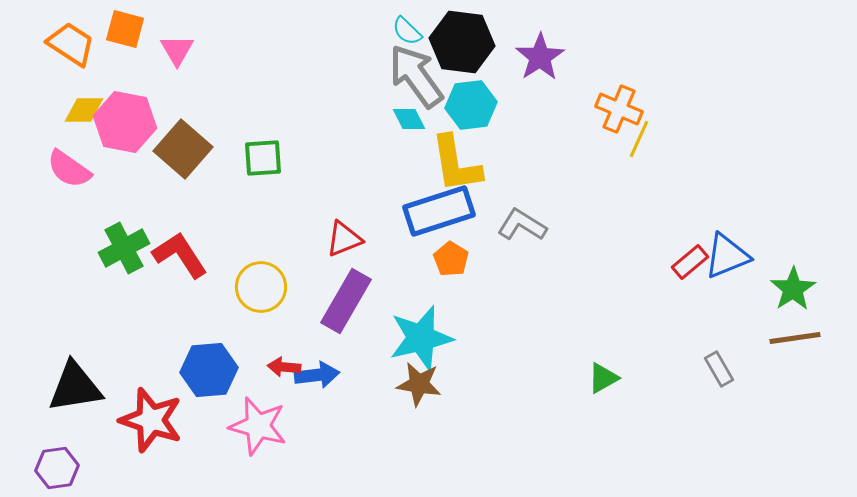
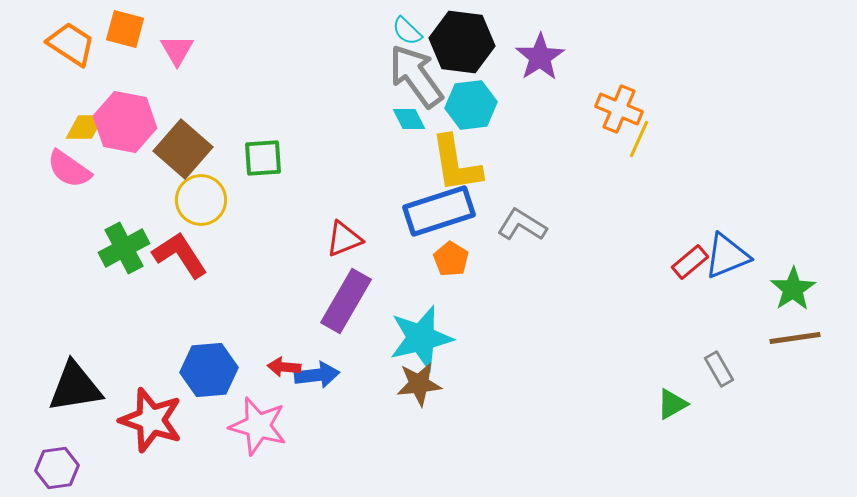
yellow diamond: moved 1 px right, 17 px down
yellow circle: moved 60 px left, 87 px up
green triangle: moved 69 px right, 26 px down
brown star: rotated 15 degrees counterclockwise
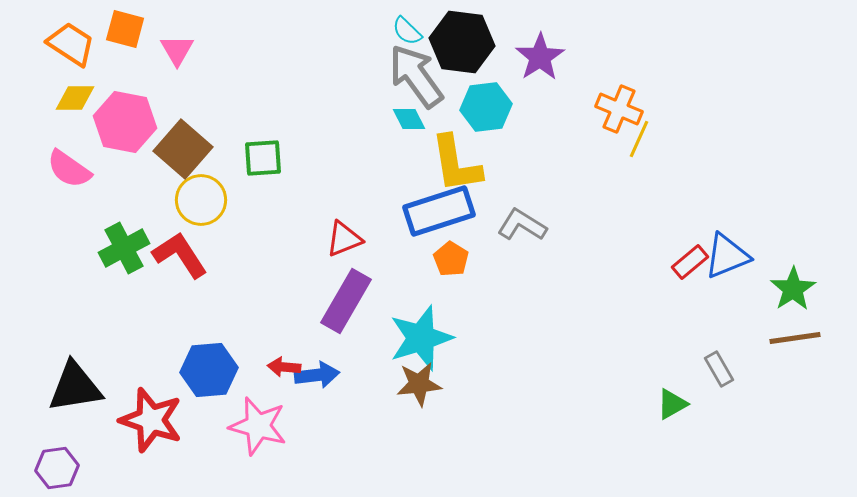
cyan hexagon: moved 15 px right, 2 px down
yellow diamond: moved 10 px left, 29 px up
cyan star: rotated 4 degrees counterclockwise
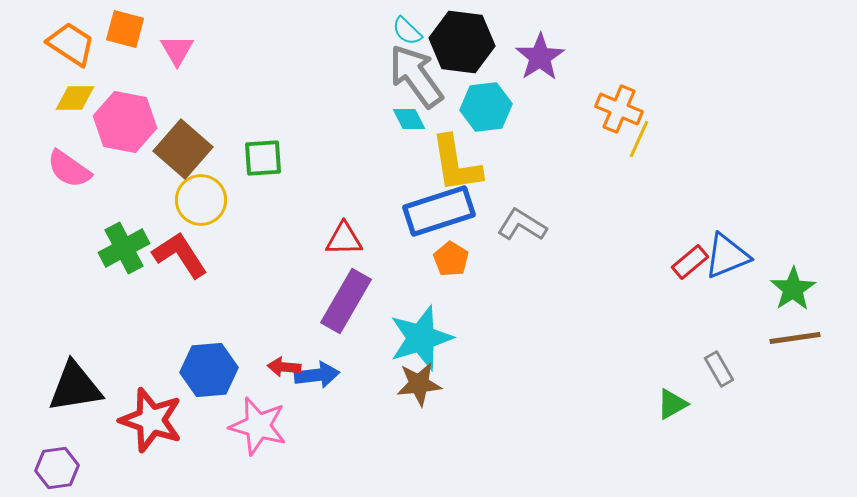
red triangle: rotated 21 degrees clockwise
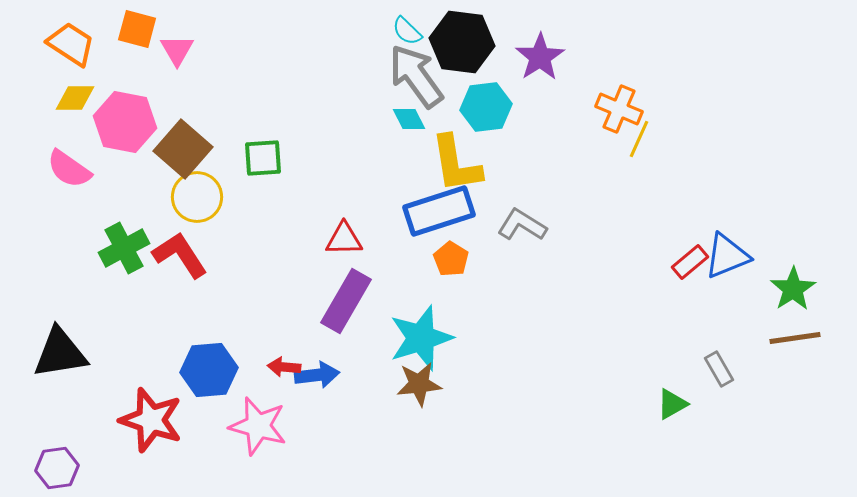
orange square: moved 12 px right
yellow circle: moved 4 px left, 3 px up
black triangle: moved 15 px left, 34 px up
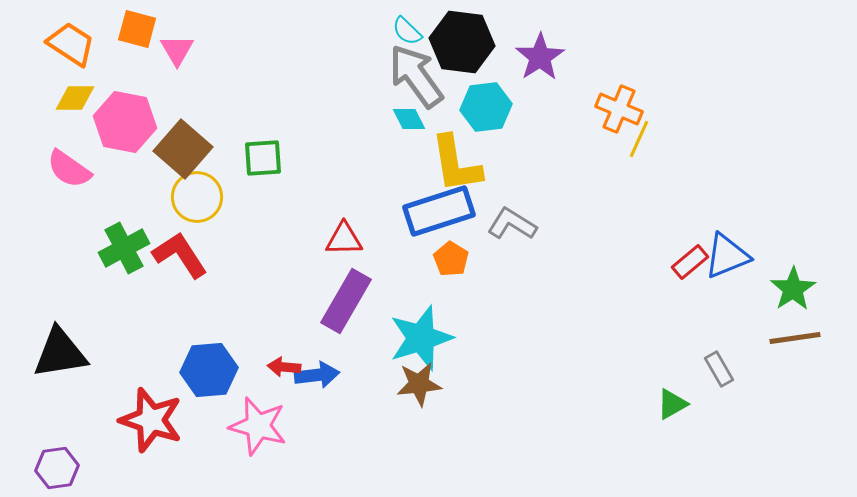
gray L-shape: moved 10 px left, 1 px up
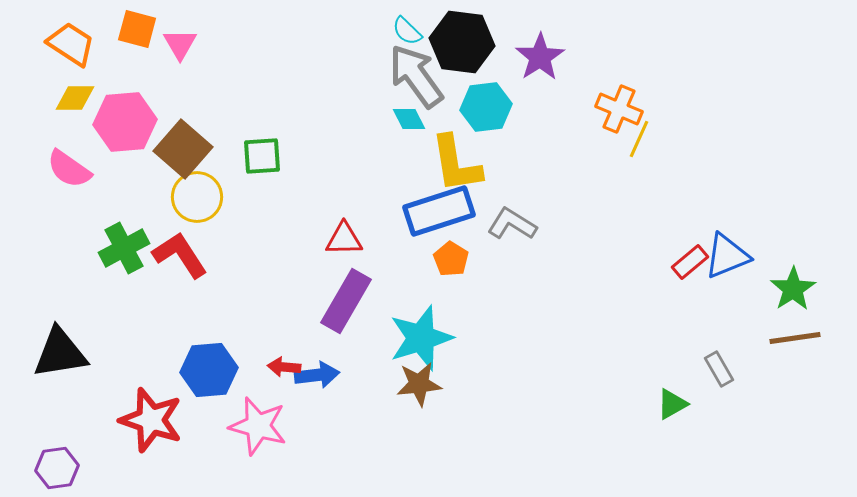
pink triangle: moved 3 px right, 6 px up
pink hexagon: rotated 16 degrees counterclockwise
green square: moved 1 px left, 2 px up
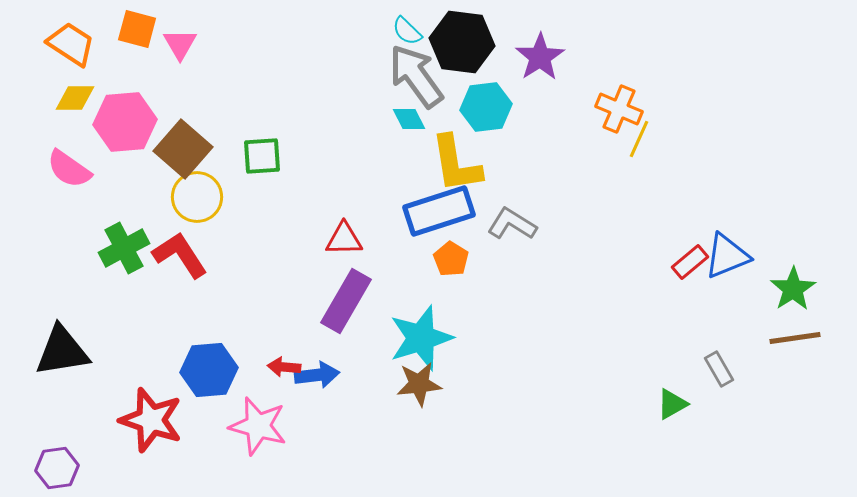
black triangle: moved 2 px right, 2 px up
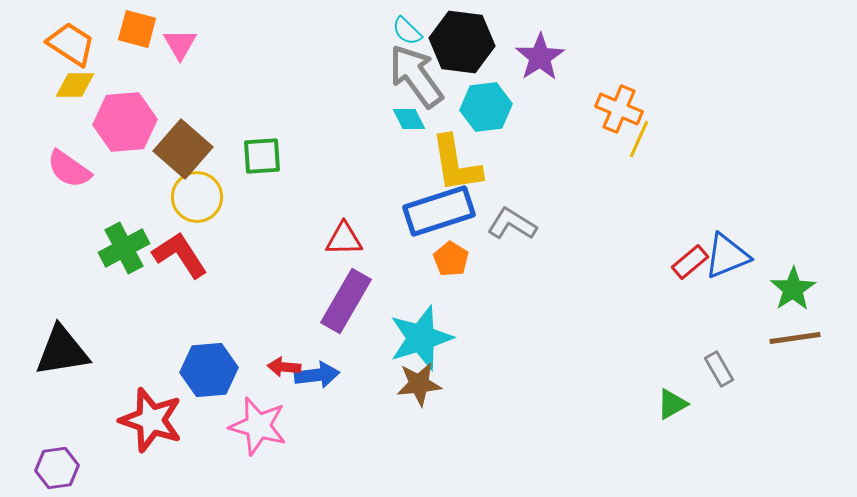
yellow diamond: moved 13 px up
